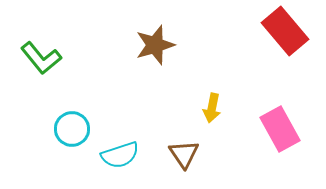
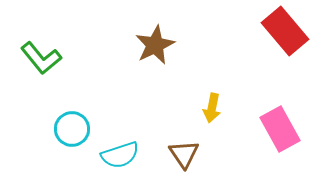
brown star: rotated 9 degrees counterclockwise
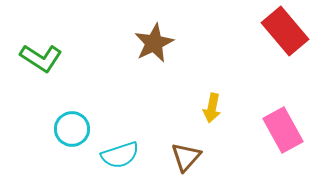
brown star: moved 1 px left, 2 px up
green L-shape: rotated 18 degrees counterclockwise
pink rectangle: moved 3 px right, 1 px down
brown triangle: moved 2 px right, 3 px down; rotated 16 degrees clockwise
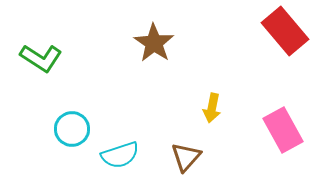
brown star: rotated 12 degrees counterclockwise
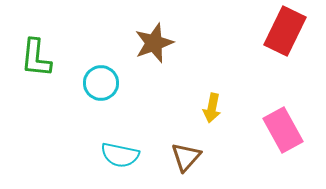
red rectangle: rotated 66 degrees clockwise
brown star: rotated 18 degrees clockwise
green L-shape: moved 5 px left; rotated 63 degrees clockwise
cyan circle: moved 29 px right, 46 px up
cyan semicircle: rotated 30 degrees clockwise
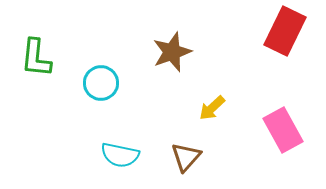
brown star: moved 18 px right, 9 px down
yellow arrow: rotated 36 degrees clockwise
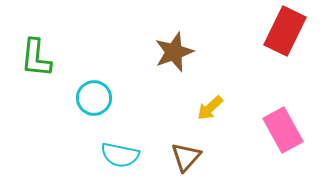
brown star: moved 2 px right
cyan circle: moved 7 px left, 15 px down
yellow arrow: moved 2 px left
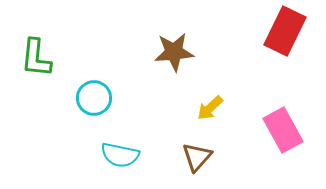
brown star: rotated 15 degrees clockwise
brown triangle: moved 11 px right
